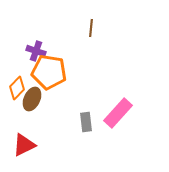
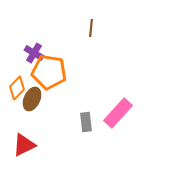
purple cross: moved 2 px left, 2 px down; rotated 12 degrees clockwise
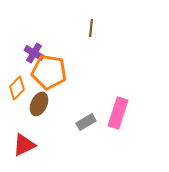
brown ellipse: moved 7 px right, 5 px down
pink rectangle: rotated 24 degrees counterclockwise
gray rectangle: rotated 66 degrees clockwise
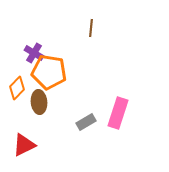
brown ellipse: moved 2 px up; rotated 30 degrees counterclockwise
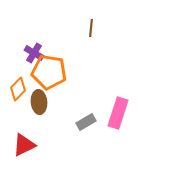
orange diamond: moved 1 px right, 1 px down
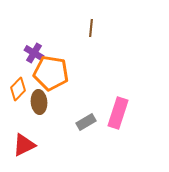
orange pentagon: moved 2 px right, 1 px down
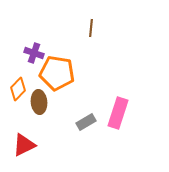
purple cross: rotated 12 degrees counterclockwise
orange pentagon: moved 6 px right
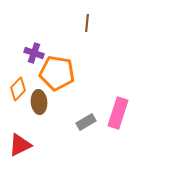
brown line: moved 4 px left, 5 px up
red triangle: moved 4 px left
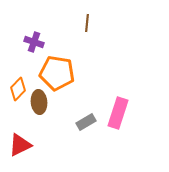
purple cross: moved 11 px up
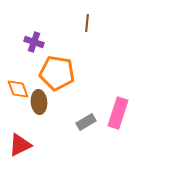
orange diamond: rotated 65 degrees counterclockwise
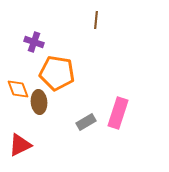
brown line: moved 9 px right, 3 px up
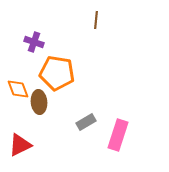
pink rectangle: moved 22 px down
